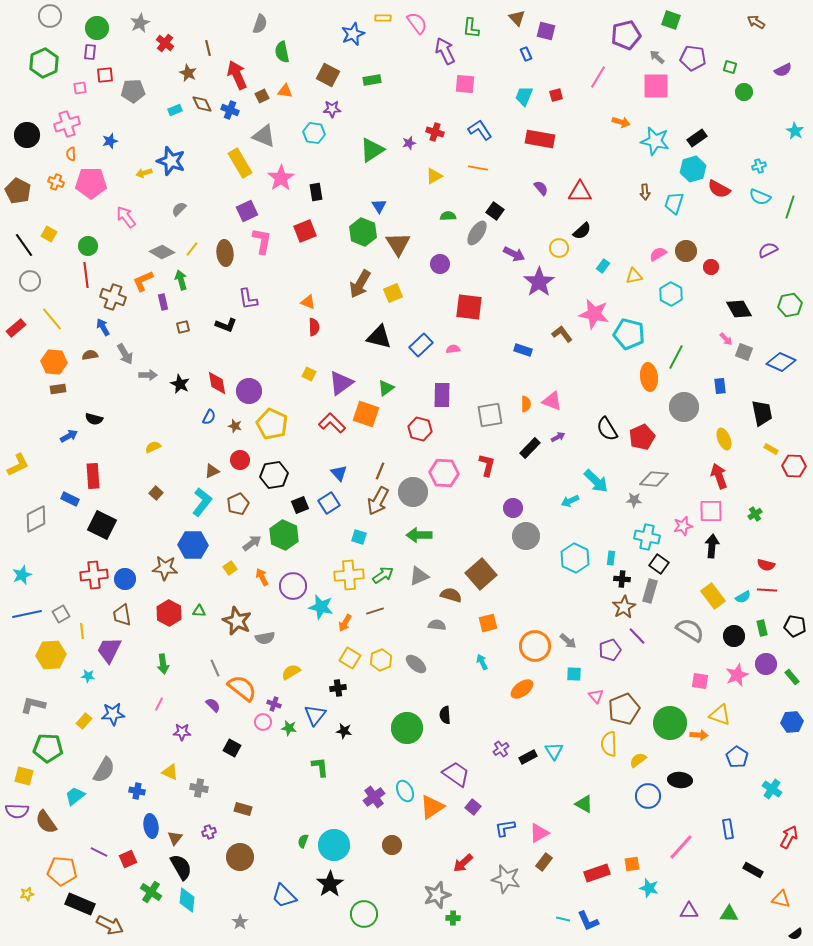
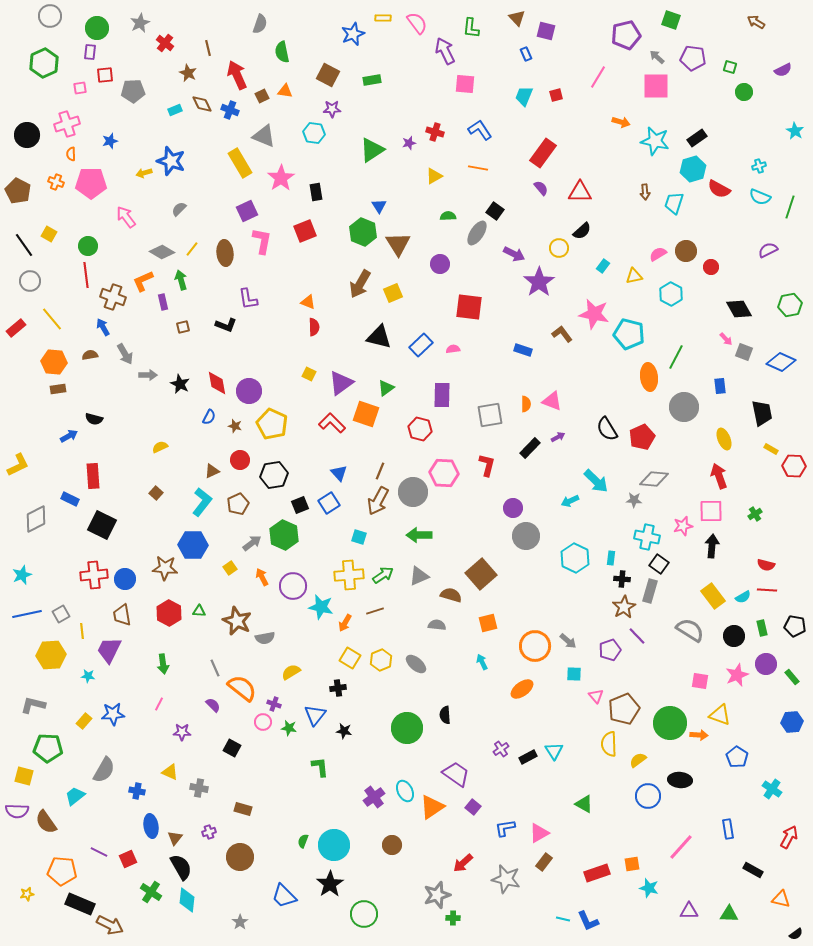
red rectangle at (540, 139): moved 3 px right, 14 px down; rotated 64 degrees counterclockwise
yellow semicircle at (153, 447): moved 7 px right
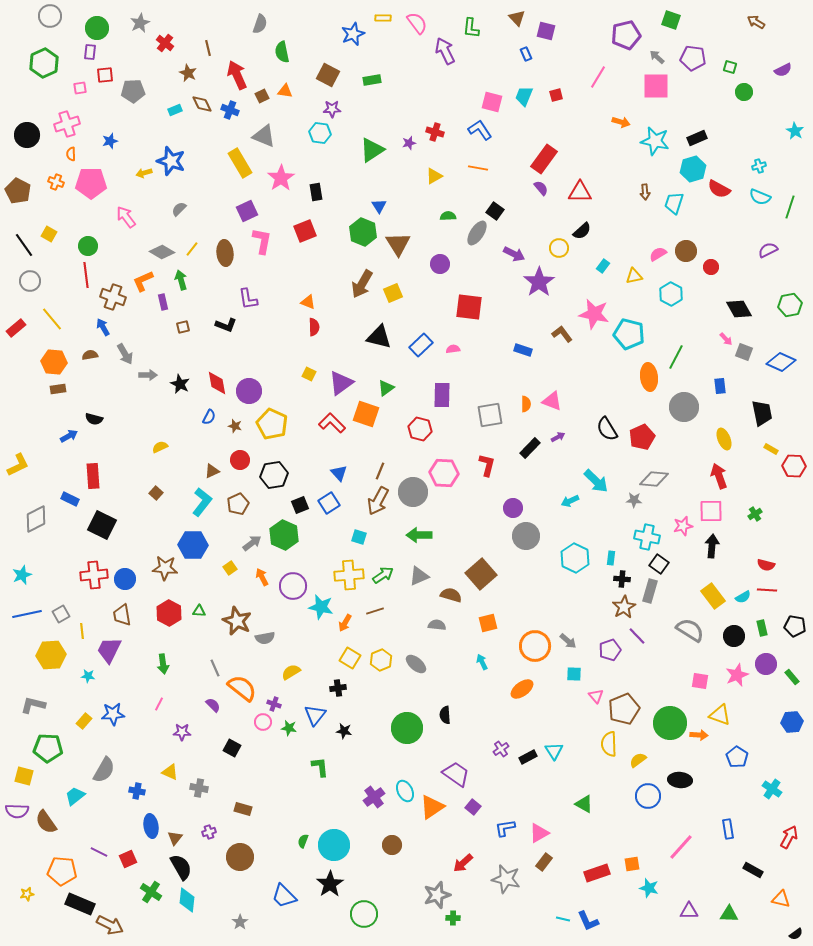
pink square at (465, 84): moved 27 px right, 18 px down; rotated 10 degrees clockwise
cyan hexagon at (314, 133): moved 6 px right
black rectangle at (697, 138): rotated 12 degrees clockwise
red rectangle at (543, 153): moved 1 px right, 6 px down
brown arrow at (360, 284): moved 2 px right
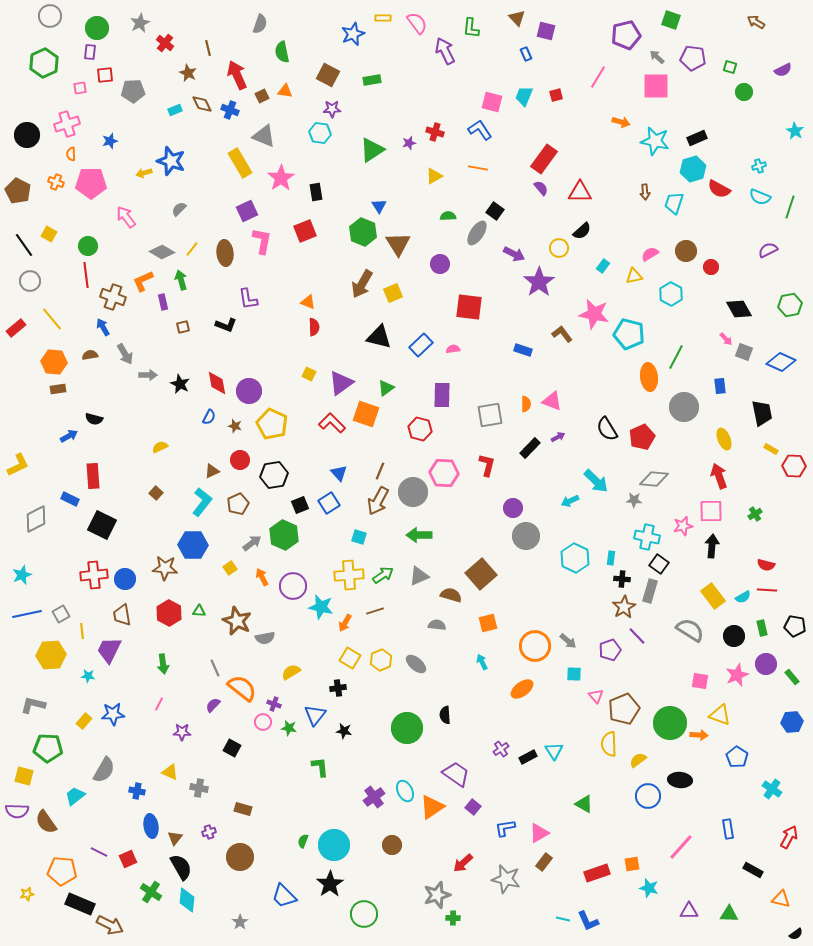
pink semicircle at (658, 254): moved 8 px left
purple semicircle at (213, 705): rotated 91 degrees counterclockwise
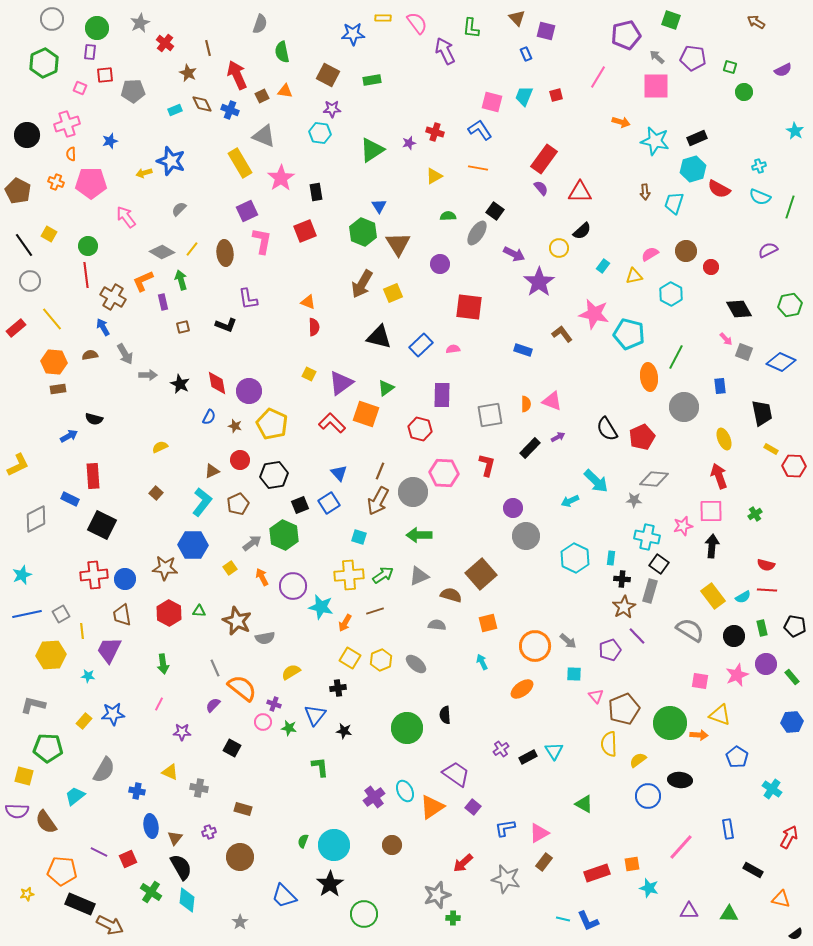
gray circle at (50, 16): moved 2 px right, 3 px down
blue star at (353, 34): rotated 20 degrees clockwise
pink square at (80, 88): rotated 32 degrees clockwise
brown cross at (113, 297): rotated 10 degrees clockwise
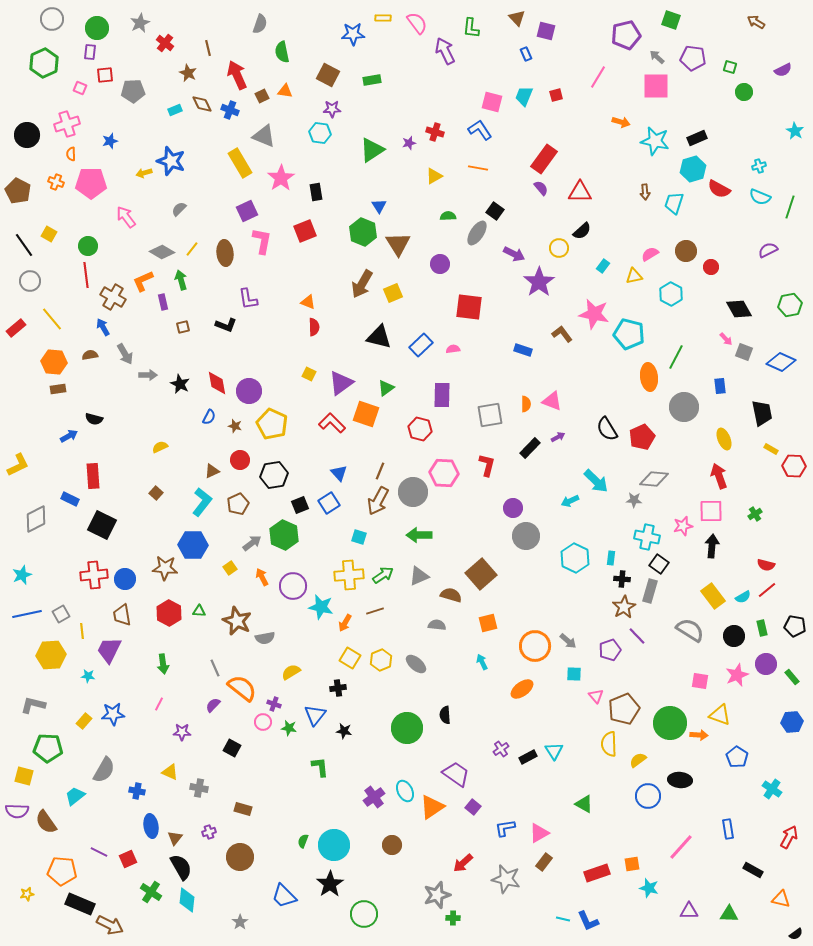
red line at (767, 590): rotated 42 degrees counterclockwise
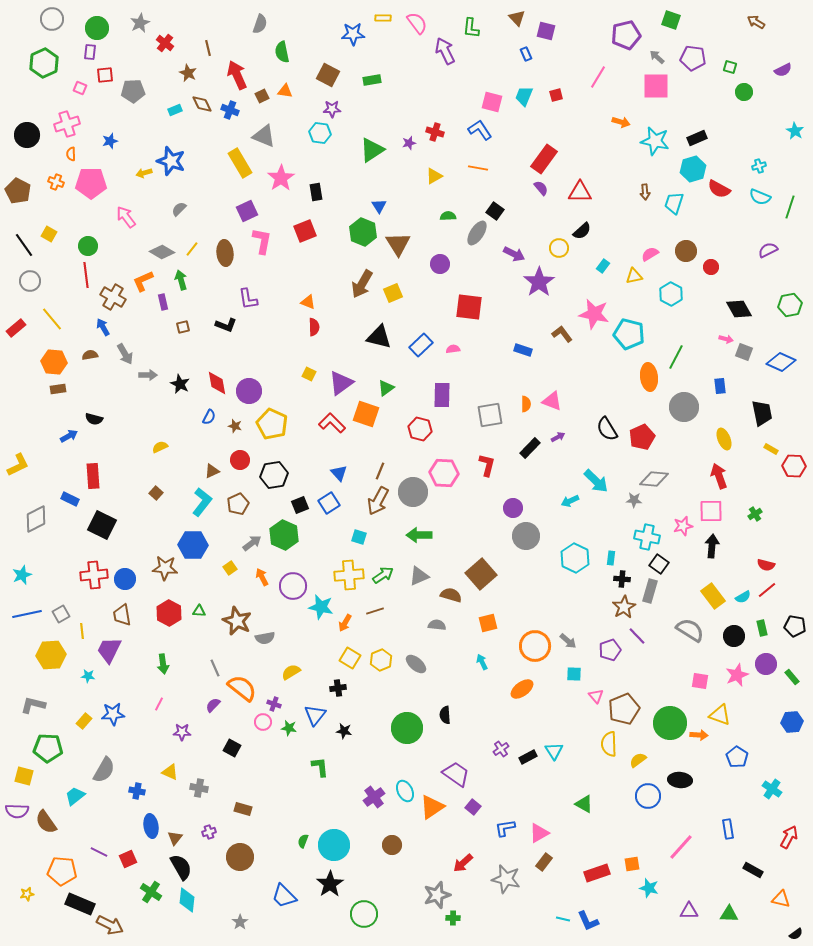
pink arrow at (726, 339): rotated 32 degrees counterclockwise
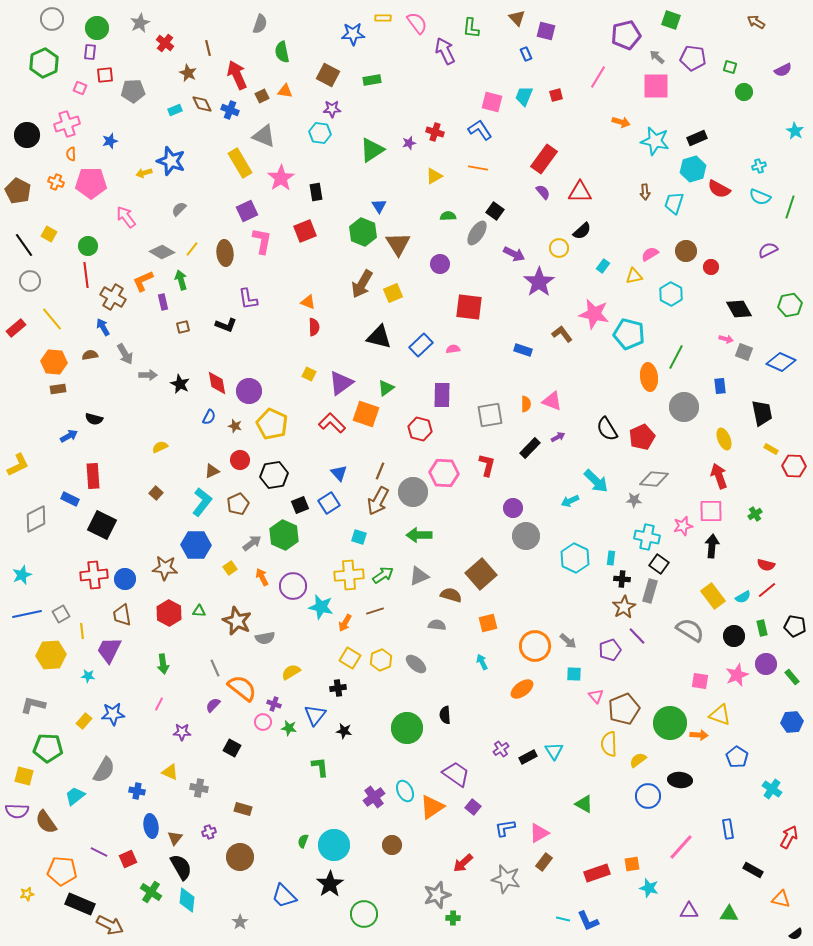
purple semicircle at (541, 188): moved 2 px right, 4 px down
blue hexagon at (193, 545): moved 3 px right
